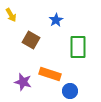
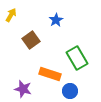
yellow arrow: rotated 120 degrees counterclockwise
brown square: rotated 24 degrees clockwise
green rectangle: moved 1 px left, 11 px down; rotated 30 degrees counterclockwise
purple star: moved 7 px down
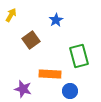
green rectangle: moved 2 px right, 2 px up; rotated 15 degrees clockwise
orange rectangle: rotated 15 degrees counterclockwise
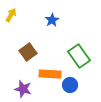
blue star: moved 4 px left
brown square: moved 3 px left, 12 px down
green rectangle: rotated 20 degrees counterclockwise
blue circle: moved 6 px up
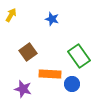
blue star: moved 1 px up; rotated 24 degrees counterclockwise
blue circle: moved 2 px right, 1 px up
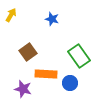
orange rectangle: moved 4 px left
blue circle: moved 2 px left, 1 px up
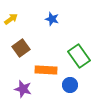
yellow arrow: moved 4 px down; rotated 24 degrees clockwise
brown square: moved 7 px left, 4 px up
orange rectangle: moved 4 px up
blue circle: moved 2 px down
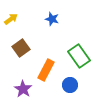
orange rectangle: rotated 65 degrees counterclockwise
purple star: rotated 18 degrees clockwise
